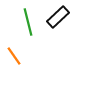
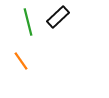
orange line: moved 7 px right, 5 px down
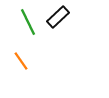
green line: rotated 12 degrees counterclockwise
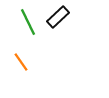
orange line: moved 1 px down
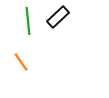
green line: moved 1 px up; rotated 20 degrees clockwise
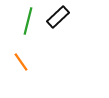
green line: rotated 20 degrees clockwise
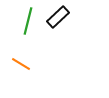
orange line: moved 2 px down; rotated 24 degrees counterclockwise
